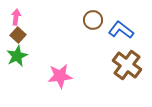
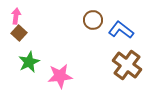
pink arrow: moved 1 px up
brown square: moved 1 px right, 2 px up
green star: moved 12 px right, 6 px down
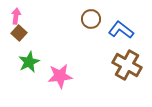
brown circle: moved 2 px left, 1 px up
brown cross: rotated 8 degrees counterclockwise
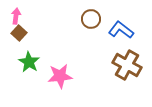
green star: rotated 15 degrees counterclockwise
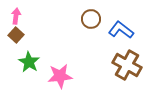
brown square: moved 3 px left, 2 px down
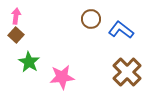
brown cross: moved 7 px down; rotated 16 degrees clockwise
pink star: moved 2 px right, 1 px down
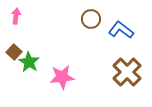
brown square: moved 2 px left, 17 px down
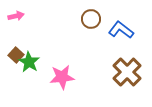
pink arrow: rotated 70 degrees clockwise
brown square: moved 2 px right, 3 px down
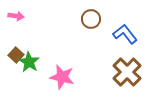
pink arrow: rotated 21 degrees clockwise
blue L-shape: moved 4 px right, 4 px down; rotated 15 degrees clockwise
pink star: rotated 20 degrees clockwise
